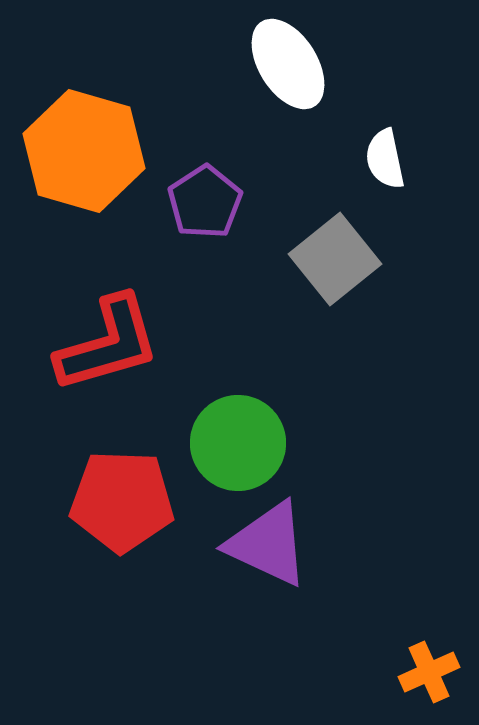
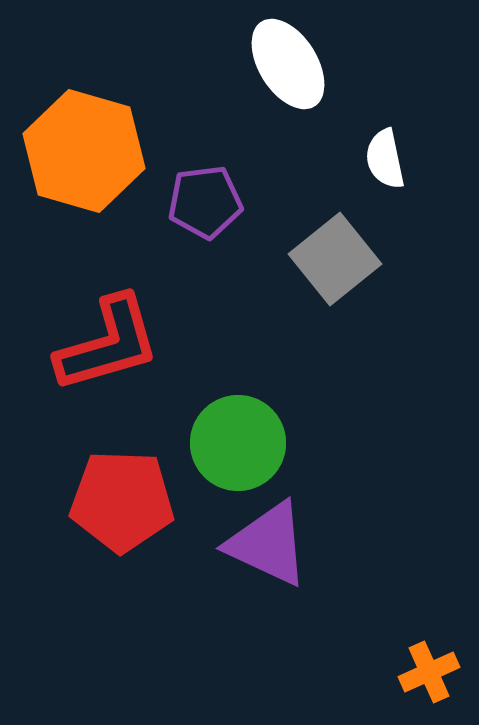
purple pentagon: rotated 26 degrees clockwise
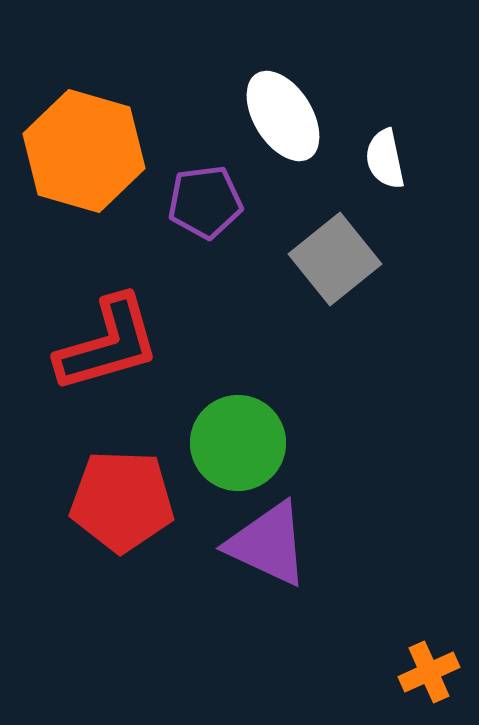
white ellipse: moved 5 px left, 52 px down
